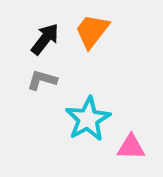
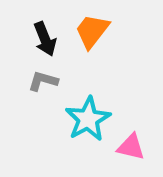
black arrow: rotated 120 degrees clockwise
gray L-shape: moved 1 px right, 1 px down
pink triangle: rotated 12 degrees clockwise
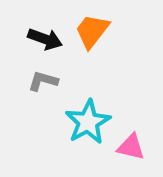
black arrow: rotated 48 degrees counterclockwise
cyan star: moved 3 px down
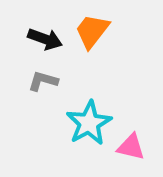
cyan star: moved 1 px right, 1 px down
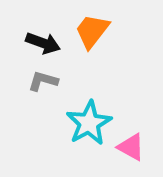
black arrow: moved 2 px left, 4 px down
pink triangle: rotated 16 degrees clockwise
